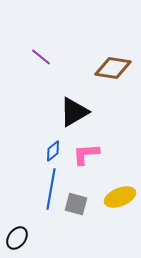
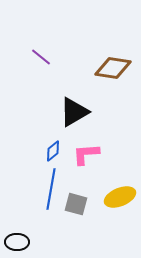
black ellipse: moved 4 px down; rotated 55 degrees clockwise
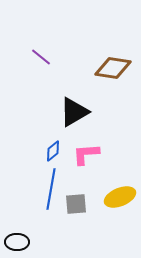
gray square: rotated 20 degrees counterclockwise
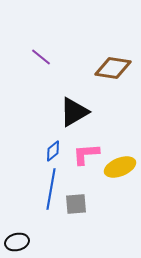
yellow ellipse: moved 30 px up
black ellipse: rotated 15 degrees counterclockwise
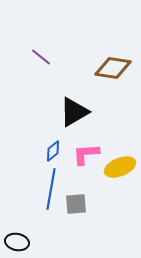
black ellipse: rotated 25 degrees clockwise
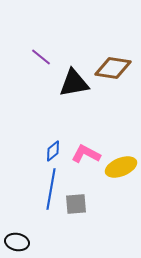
black triangle: moved 29 px up; rotated 20 degrees clockwise
pink L-shape: rotated 32 degrees clockwise
yellow ellipse: moved 1 px right
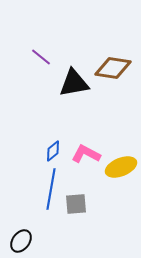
black ellipse: moved 4 px right, 1 px up; rotated 65 degrees counterclockwise
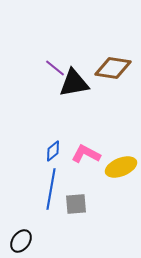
purple line: moved 14 px right, 11 px down
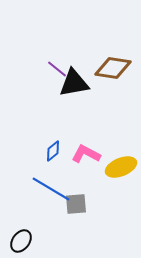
purple line: moved 2 px right, 1 px down
blue line: rotated 69 degrees counterclockwise
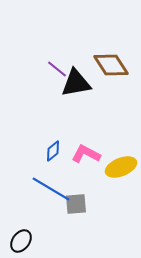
brown diamond: moved 2 px left, 3 px up; rotated 48 degrees clockwise
black triangle: moved 2 px right
